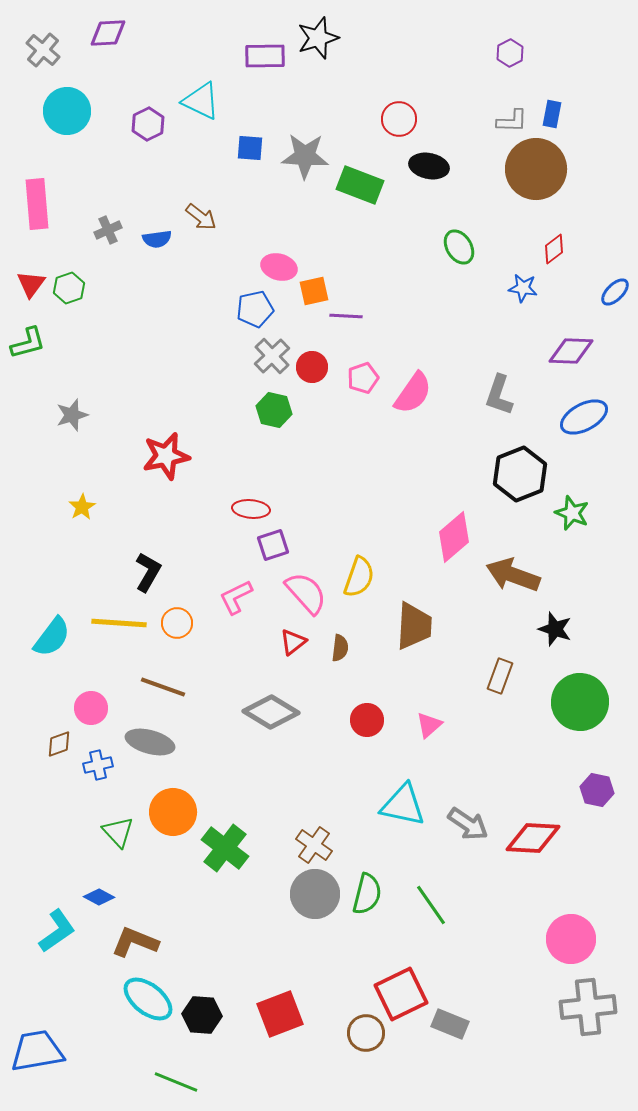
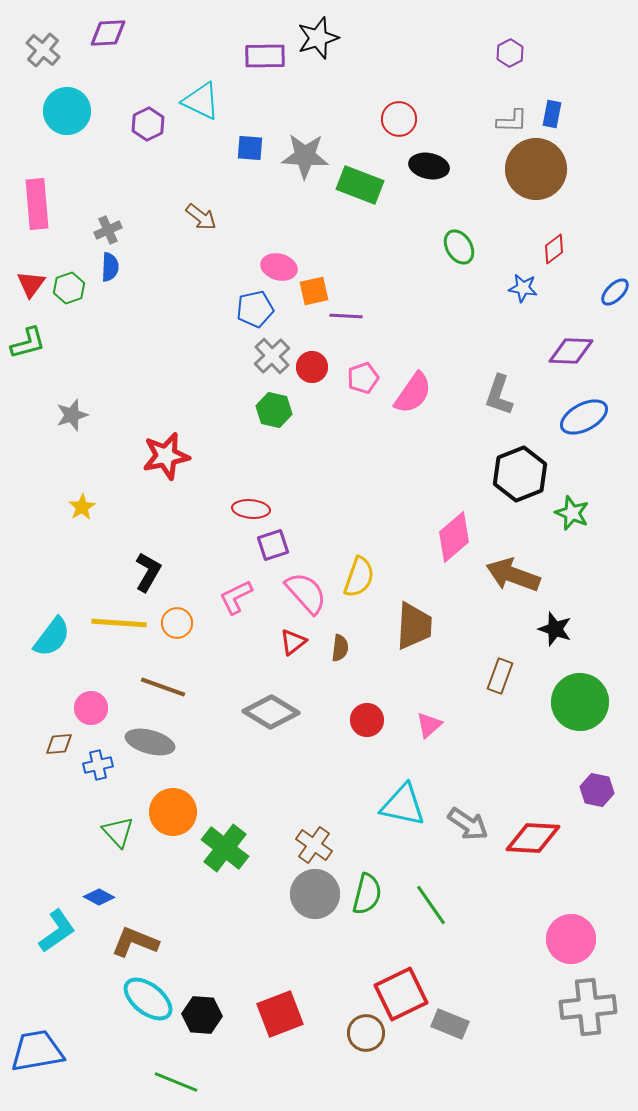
blue semicircle at (157, 239): moved 47 px left, 28 px down; rotated 80 degrees counterclockwise
brown diamond at (59, 744): rotated 16 degrees clockwise
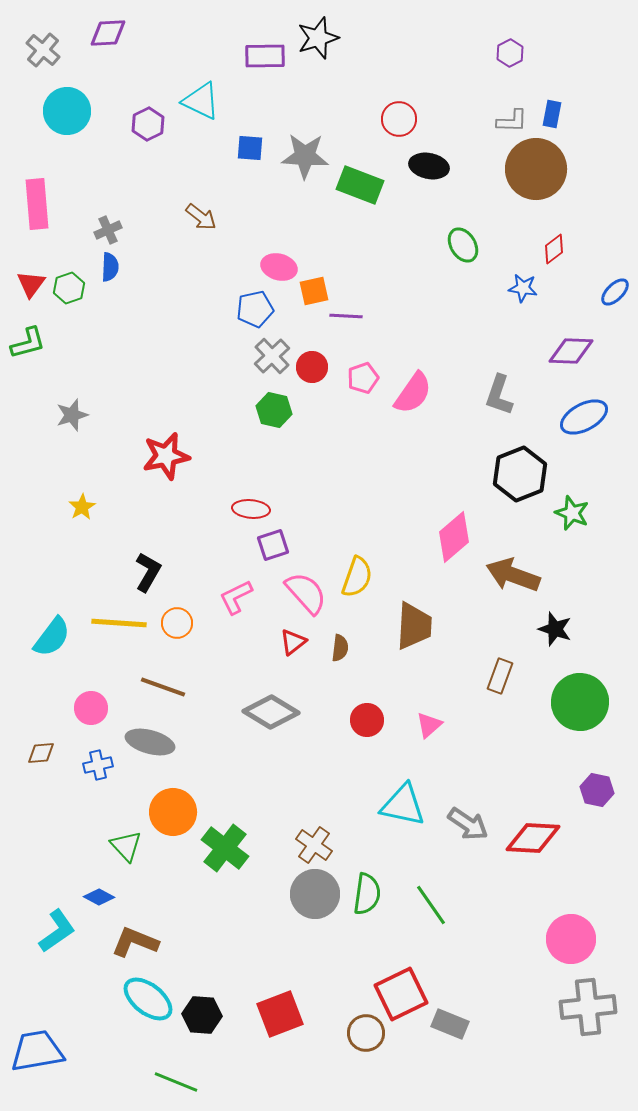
green ellipse at (459, 247): moved 4 px right, 2 px up
yellow semicircle at (359, 577): moved 2 px left
brown diamond at (59, 744): moved 18 px left, 9 px down
green triangle at (118, 832): moved 8 px right, 14 px down
green semicircle at (367, 894): rotated 6 degrees counterclockwise
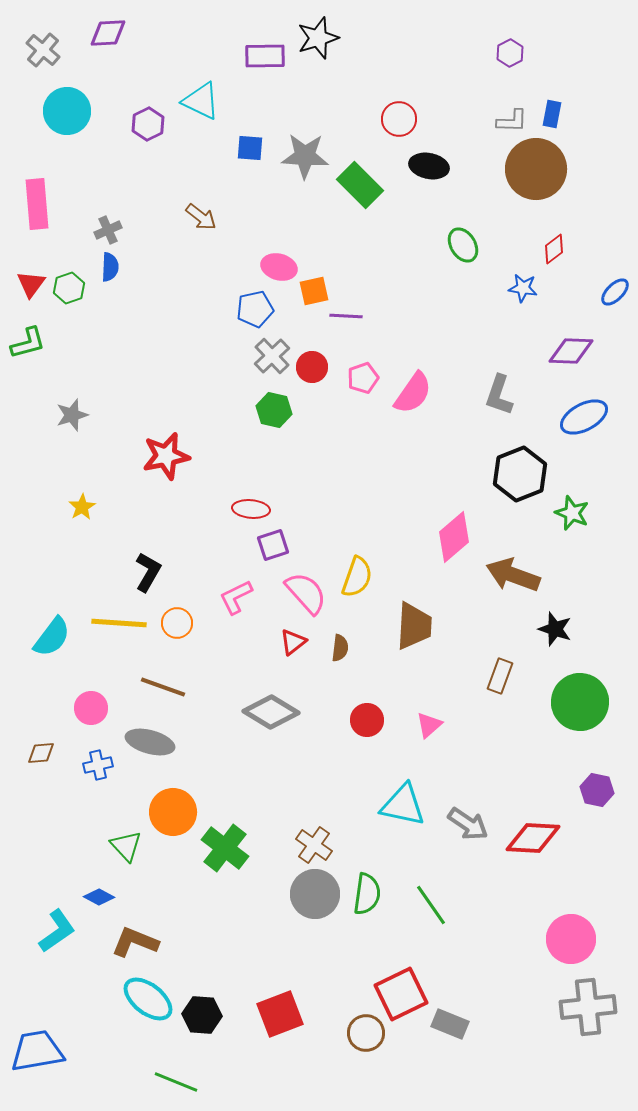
green rectangle at (360, 185): rotated 24 degrees clockwise
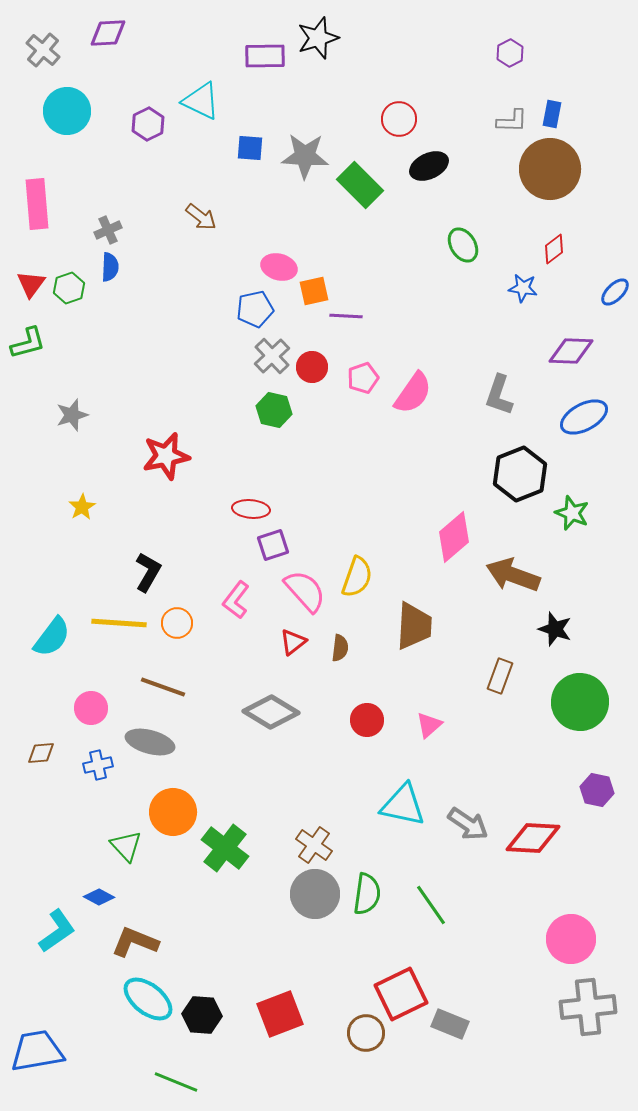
black ellipse at (429, 166): rotated 36 degrees counterclockwise
brown circle at (536, 169): moved 14 px right
pink semicircle at (306, 593): moved 1 px left, 2 px up
pink L-shape at (236, 597): moved 3 px down; rotated 27 degrees counterclockwise
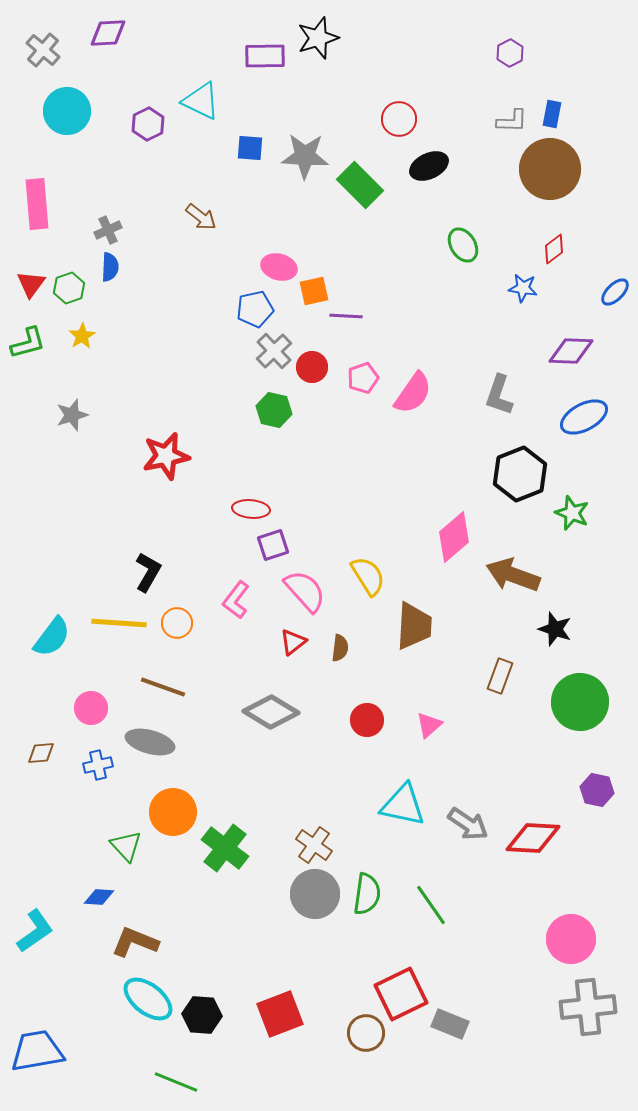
gray cross at (272, 356): moved 2 px right, 5 px up
yellow star at (82, 507): moved 171 px up
yellow semicircle at (357, 577): moved 11 px right, 1 px up; rotated 51 degrees counterclockwise
blue diamond at (99, 897): rotated 24 degrees counterclockwise
cyan L-shape at (57, 931): moved 22 px left
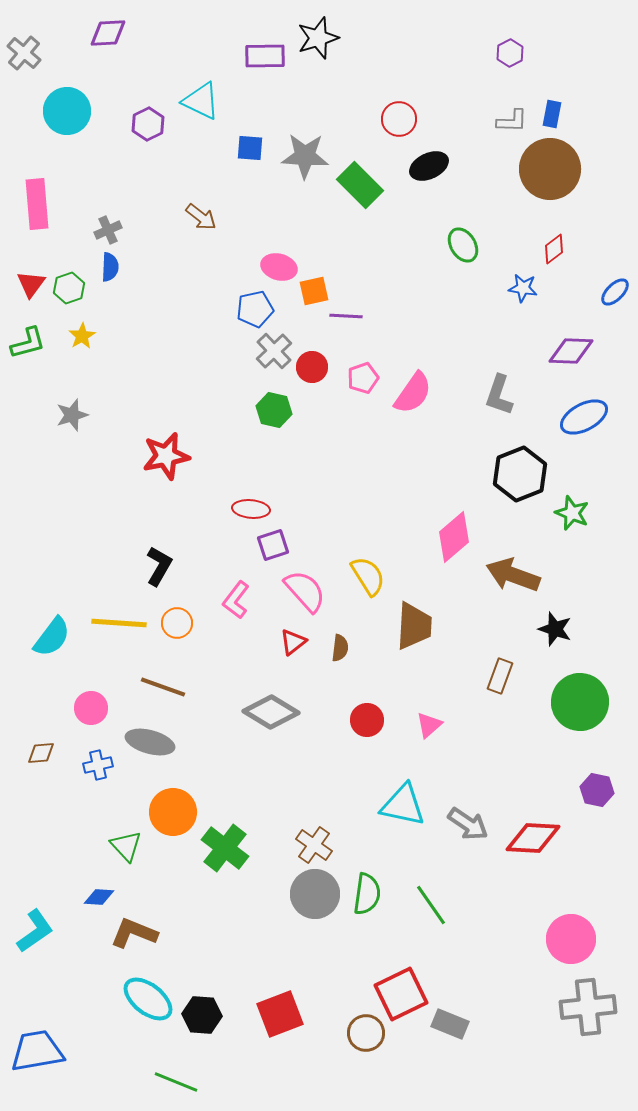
gray cross at (43, 50): moved 19 px left, 3 px down
black L-shape at (148, 572): moved 11 px right, 6 px up
brown L-shape at (135, 942): moved 1 px left, 9 px up
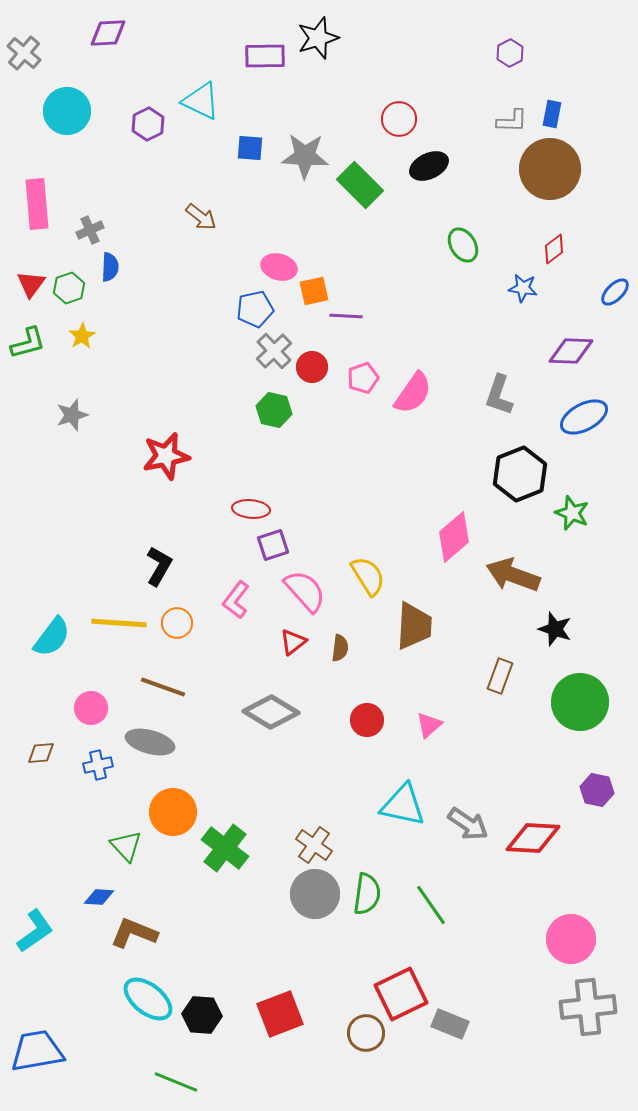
gray cross at (108, 230): moved 18 px left
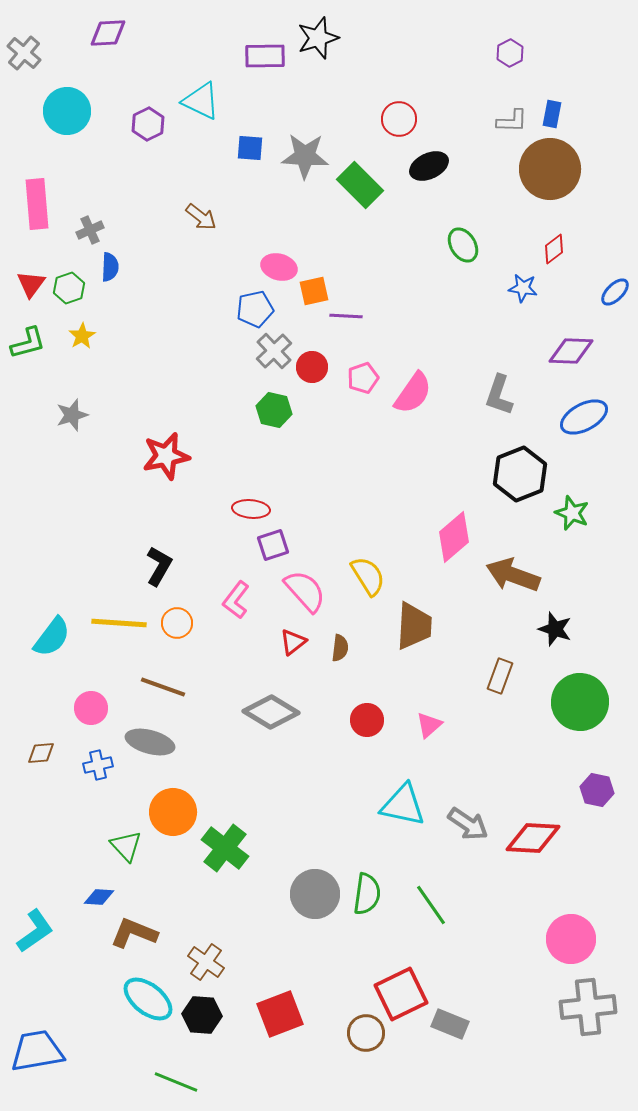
brown cross at (314, 845): moved 108 px left, 117 px down
